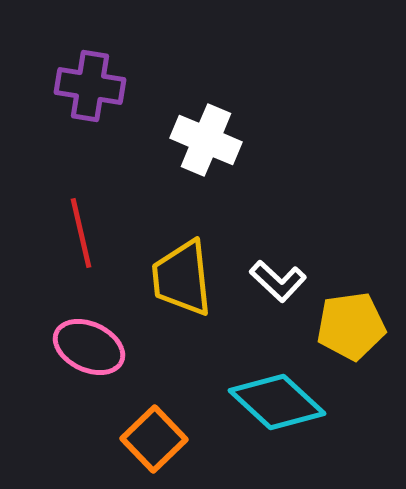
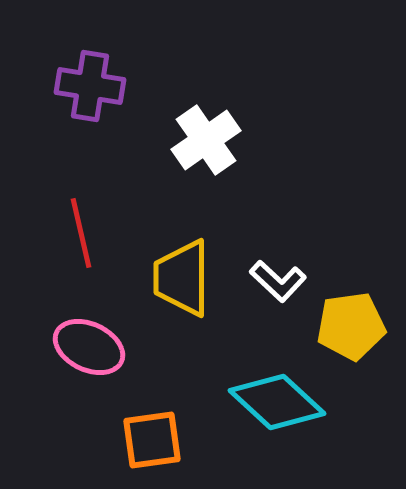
white cross: rotated 32 degrees clockwise
yellow trapezoid: rotated 6 degrees clockwise
orange square: moved 2 px left, 1 px down; rotated 36 degrees clockwise
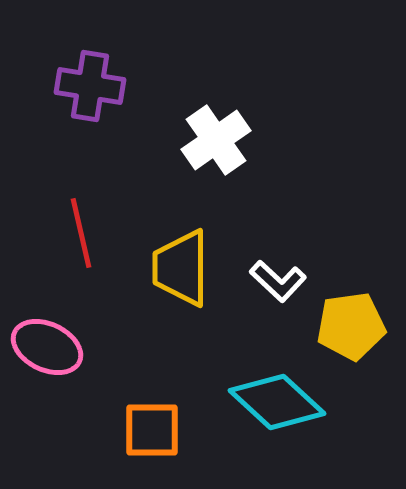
white cross: moved 10 px right
yellow trapezoid: moved 1 px left, 10 px up
pink ellipse: moved 42 px left
orange square: moved 10 px up; rotated 8 degrees clockwise
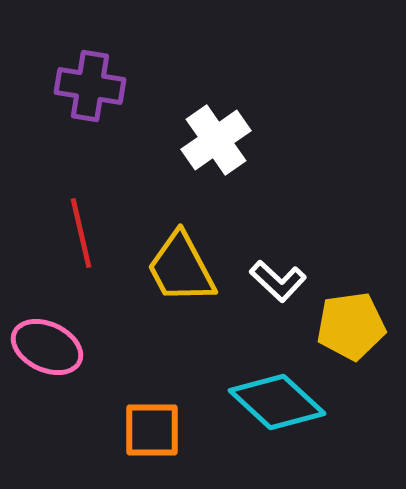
yellow trapezoid: rotated 28 degrees counterclockwise
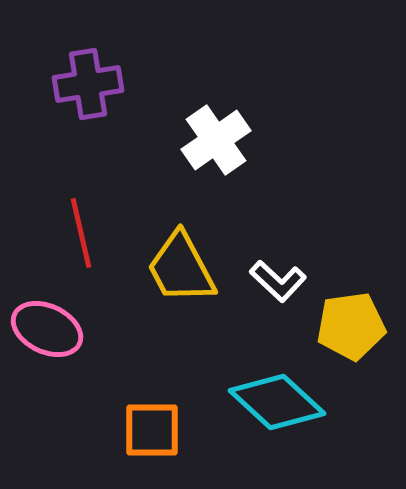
purple cross: moved 2 px left, 2 px up; rotated 18 degrees counterclockwise
pink ellipse: moved 18 px up
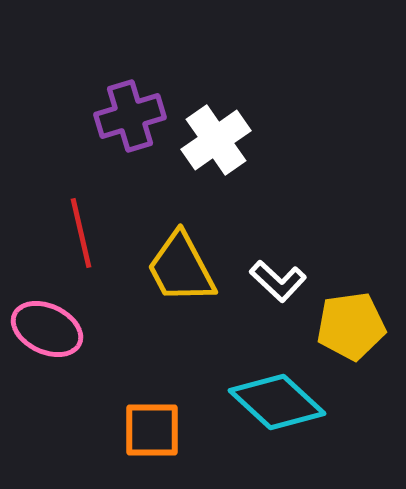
purple cross: moved 42 px right, 32 px down; rotated 8 degrees counterclockwise
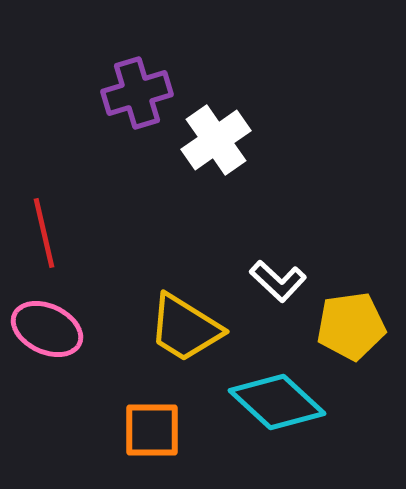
purple cross: moved 7 px right, 23 px up
red line: moved 37 px left
yellow trapezoid: moved 4 px right, 60 px down; rotated 30 degrees counterclockwise
